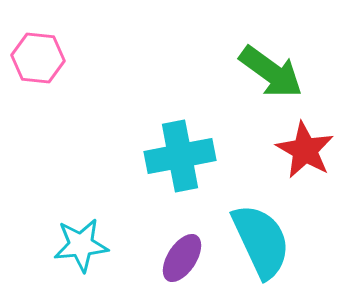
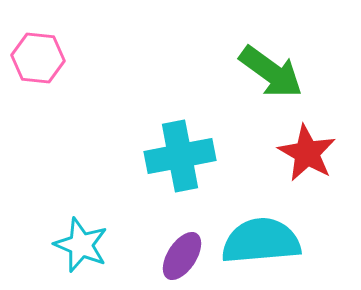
red star: moved 2 px right, 3 px down
cyan semicircle: rotated 70 degrees counterclockwise
cyan star: rotated 28 degrees clockwise
purple ellipse: moved 2 px up
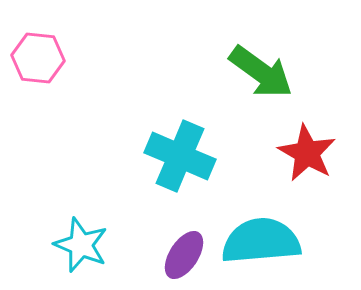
green arrow: moved 10 px left
cyan cross: rotated 34 degrees clockwise
purple ellipse: moved 2 px right, 1 px up
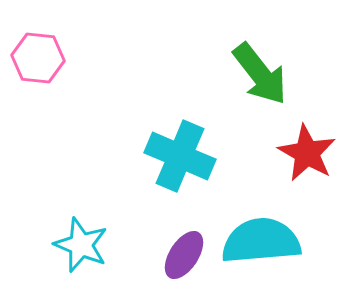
green arrow: moved 1 px left, 2 px down; rotated 16 degrees clockwise
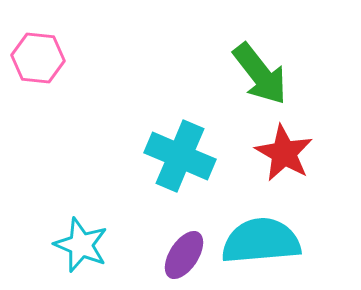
red star: moved 23 px left
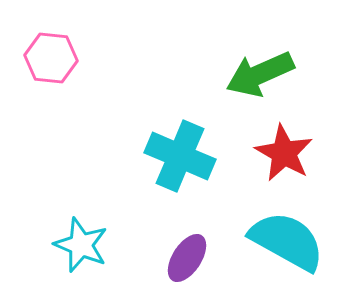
pink hexagon: moved 13 px right
green arrow: rotated 104 degrees clockwise
cyan semicircle: moved 26 px right; rotated 34 degrees clockwise
purple ellipse: moved 3 px right, 3 px down
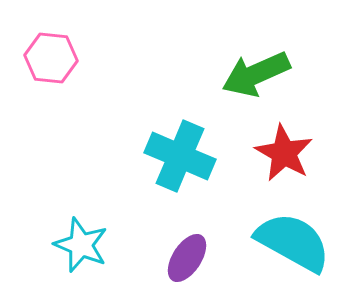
green arrow: moved 4 px left
cyan semicircle: moved 6 px right, 1 px down
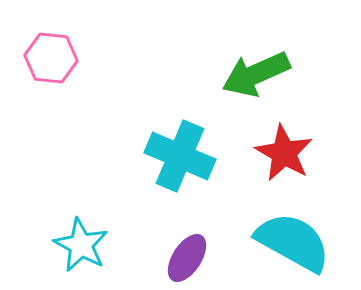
cyan star: rotated 6 degrees clockwise
